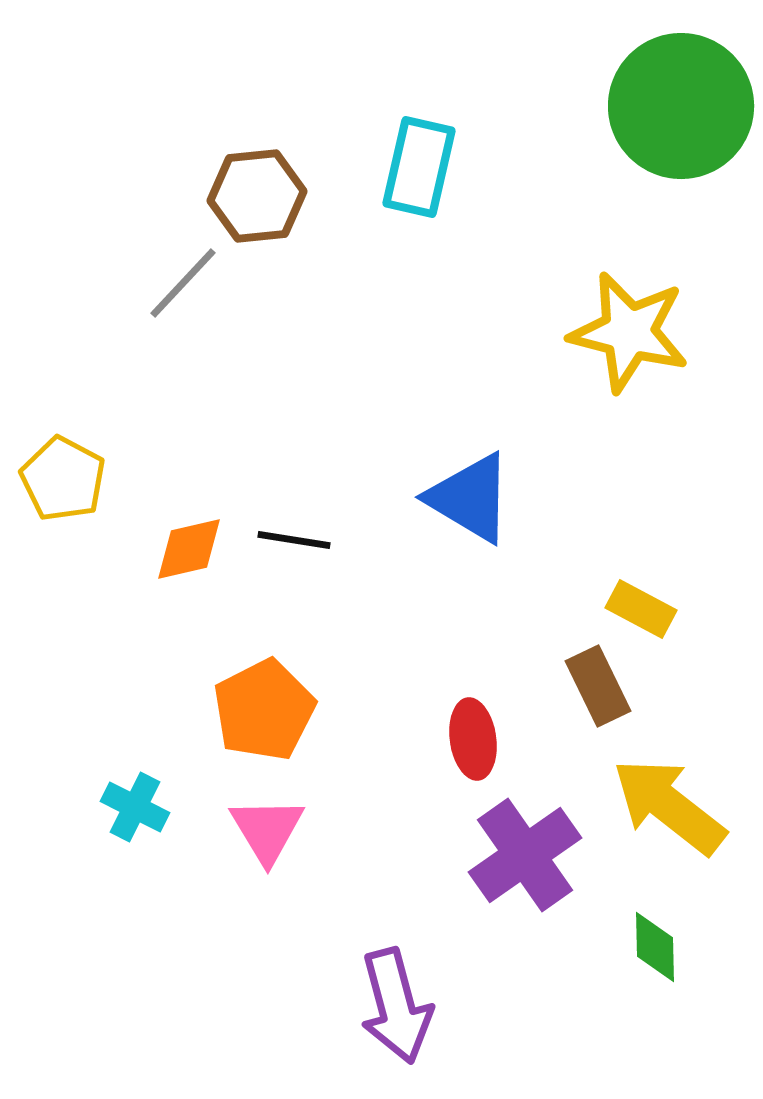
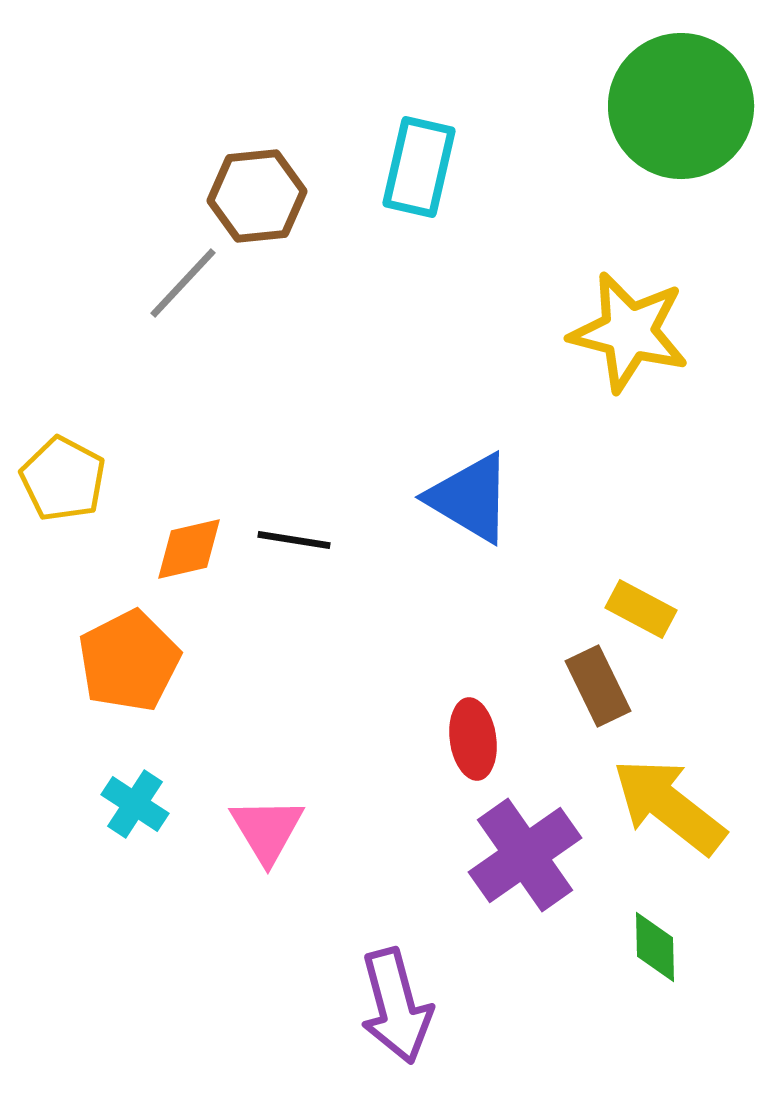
orange pentagon: moved 135 px left, 49 px up
cyan cross: moved 3 px up; rotated 6 degrees clockwise
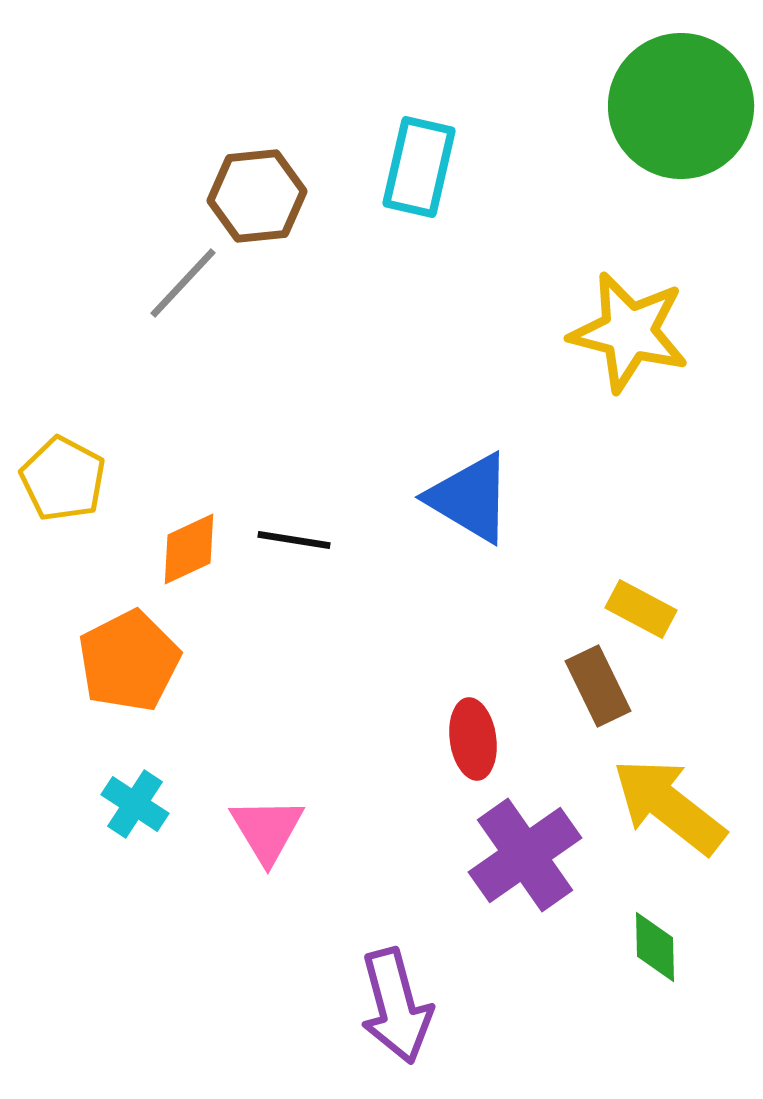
orange diamond: rotated 12 degrees counterclockwise
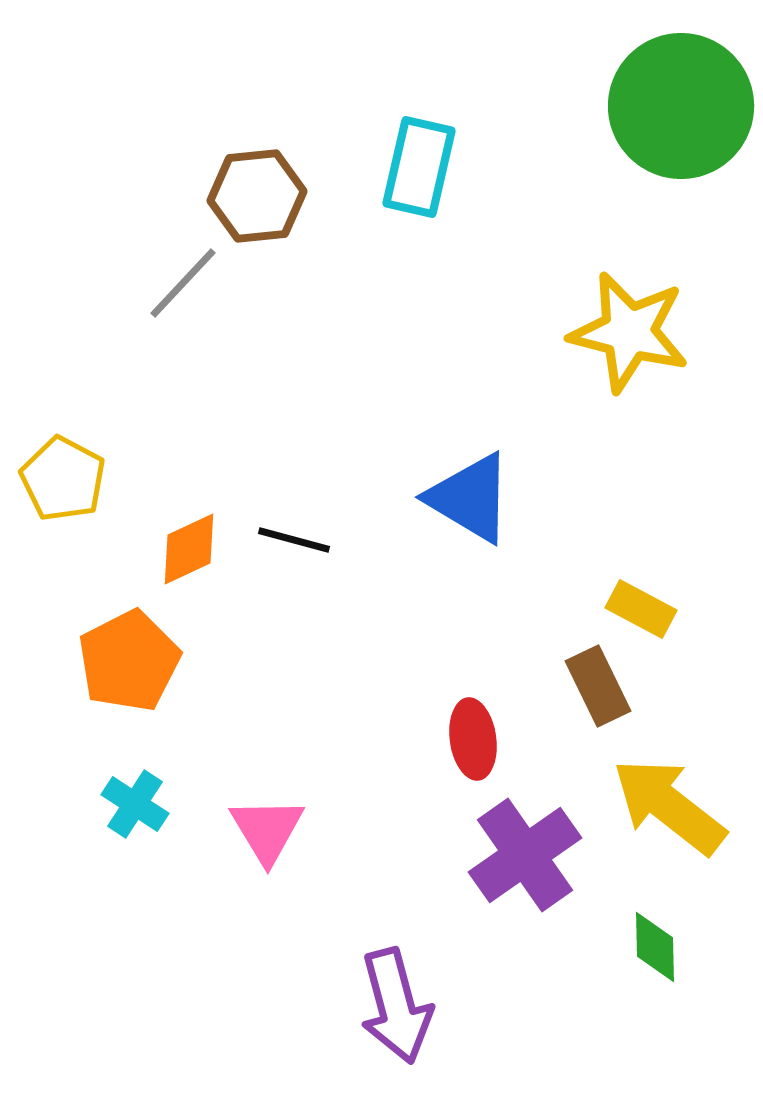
black line: rotated 6 degrees clockwise
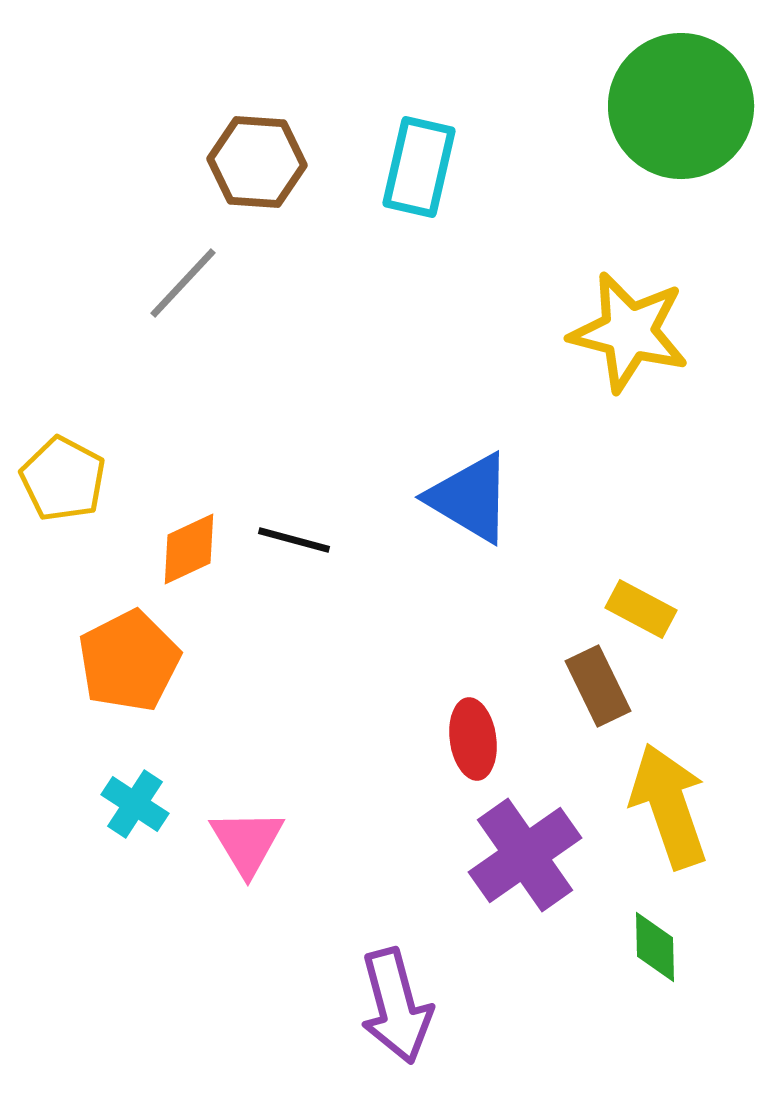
brown hexagon: moved 34 px up; rotated 10 degrees clockwise
yellow arrow: rotated 33 degrees clockwise
pink triangle: moved 20 px left, 12 px down
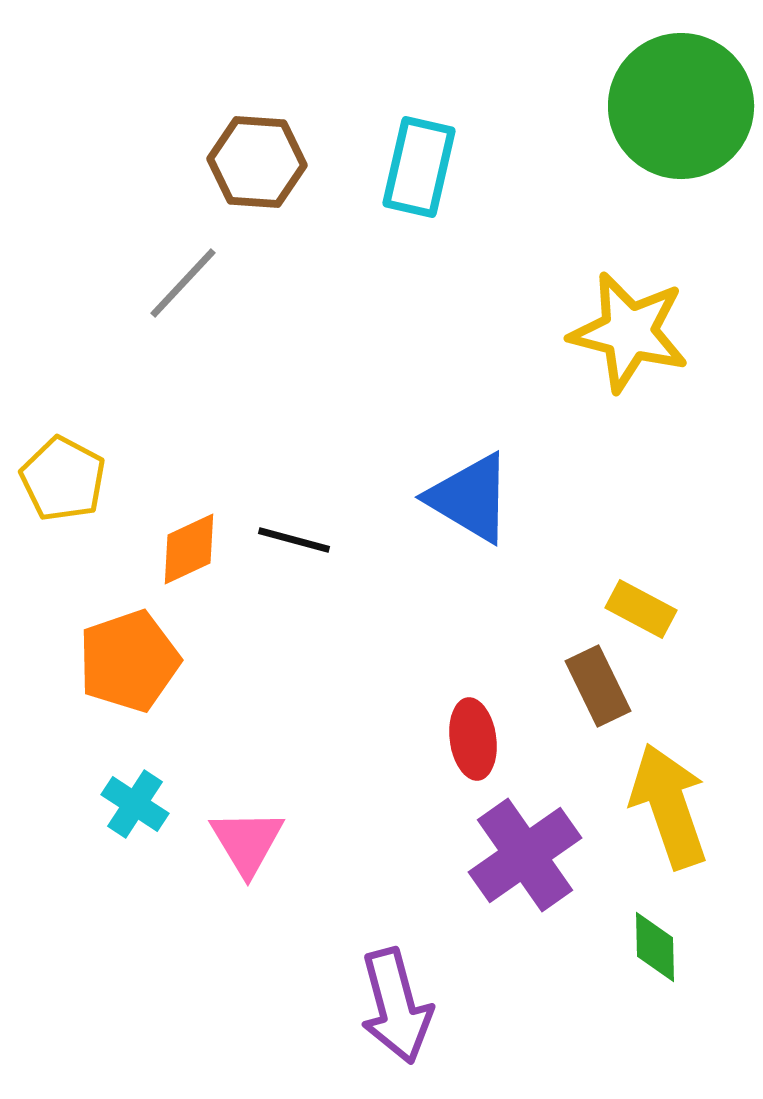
orange pentagon: rotated 8 degrees clockwise
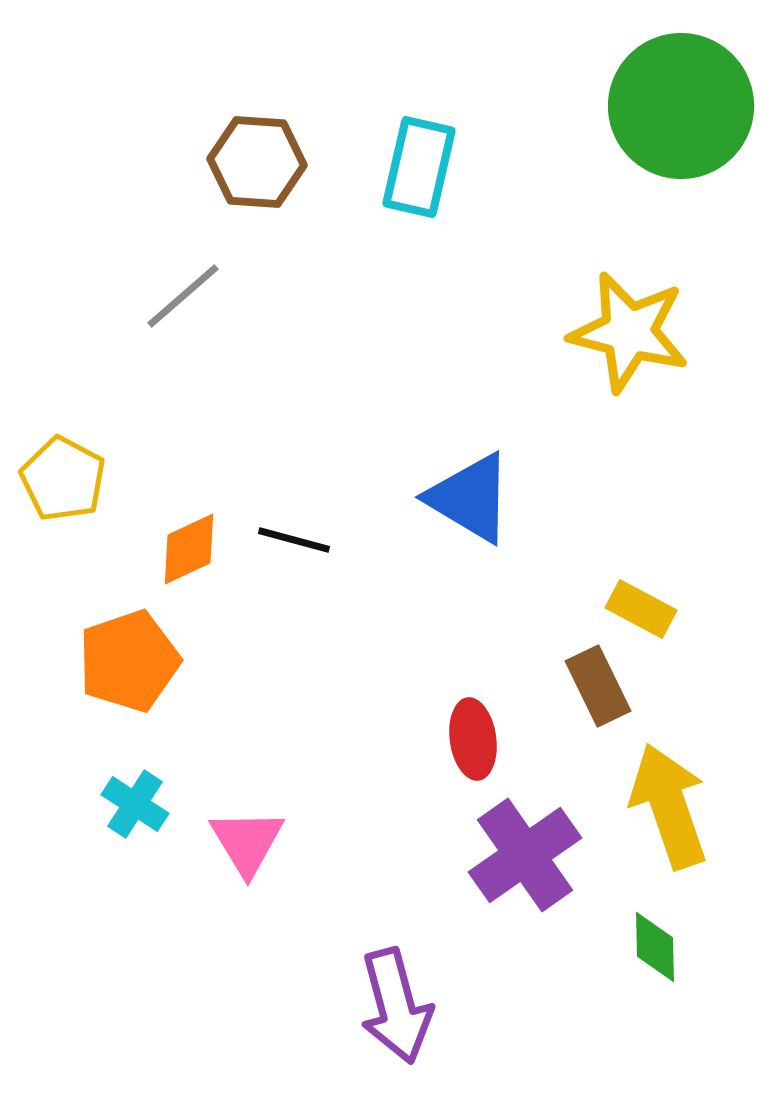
gray line: moved 13 px down; rotated 6 degrees clockwise
